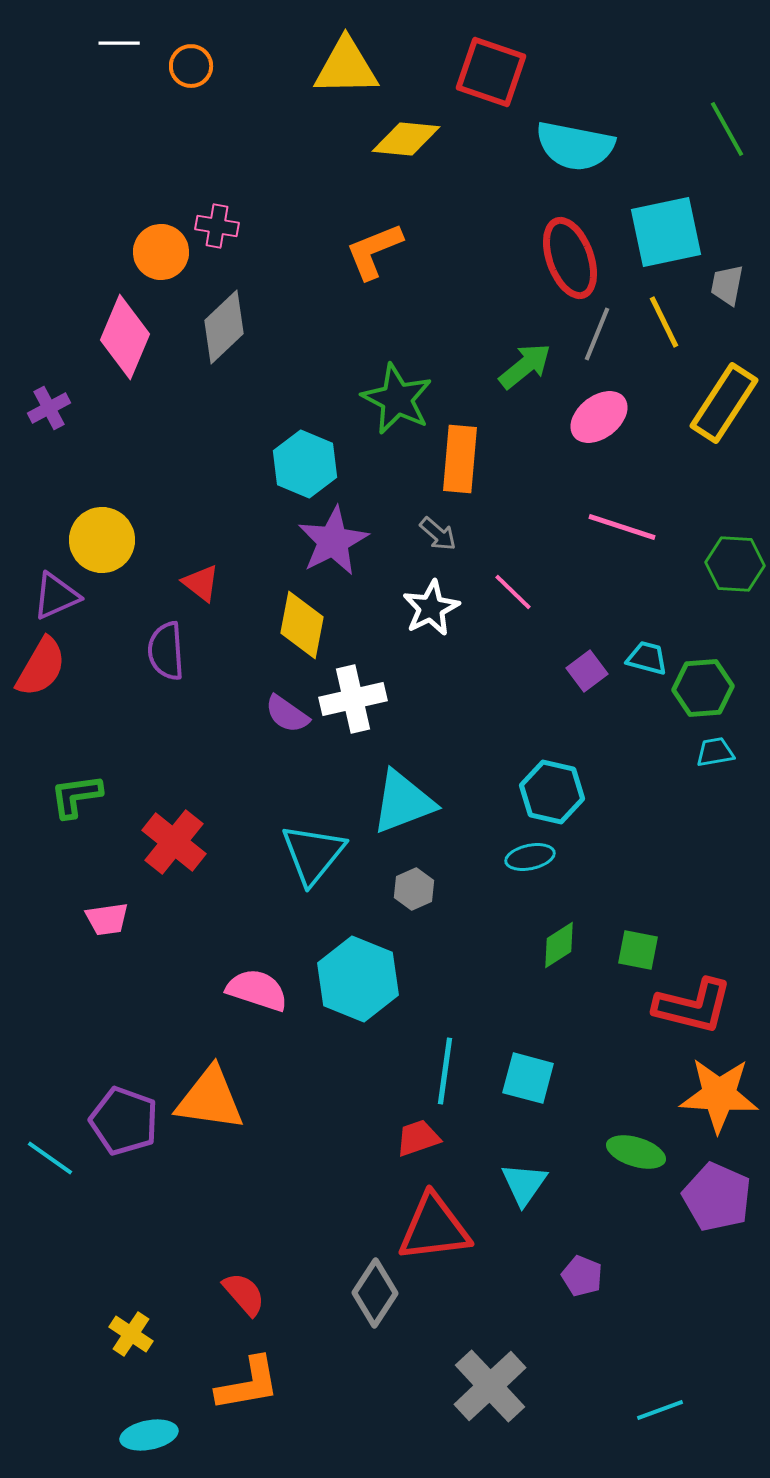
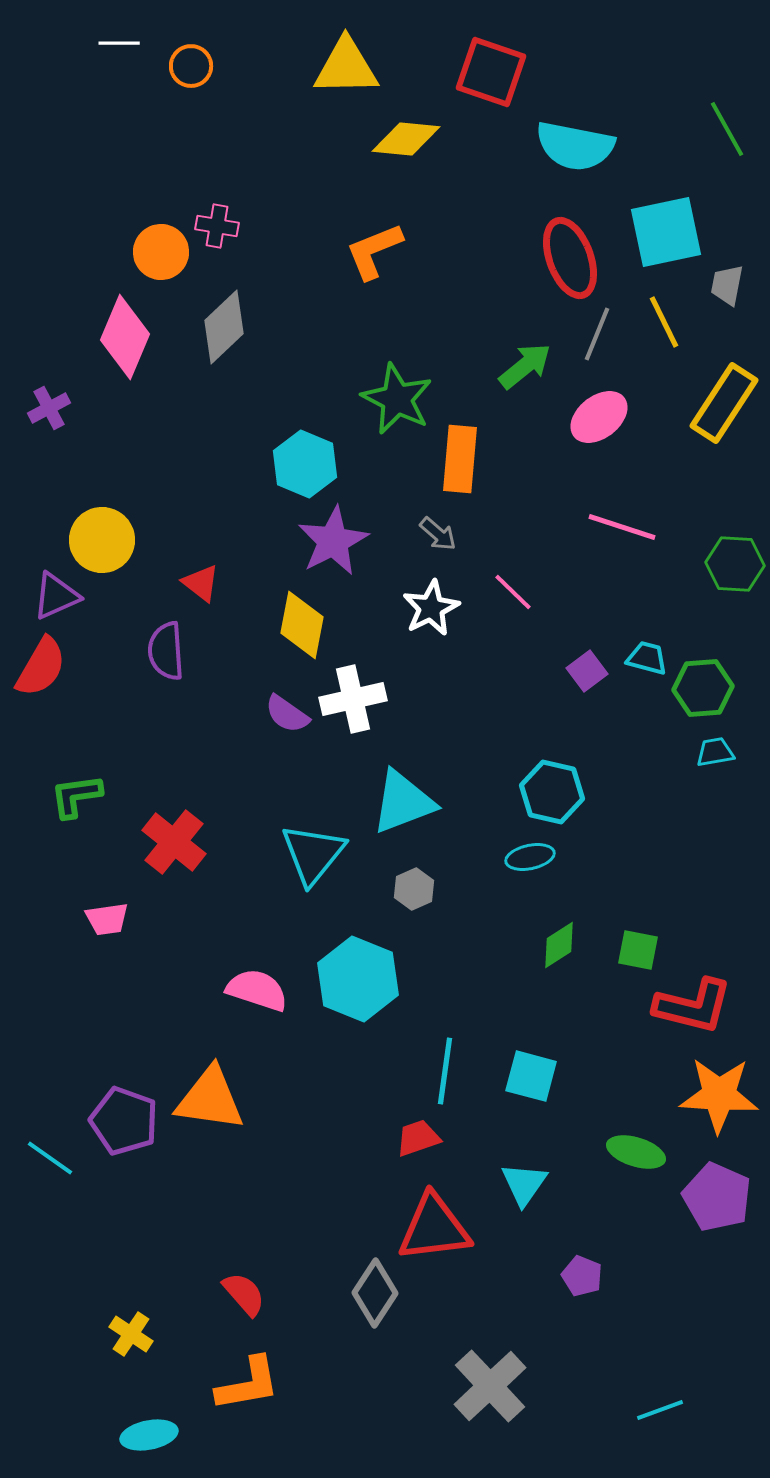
cyan square at (528, 1078): moved 3 px right, 2 px up
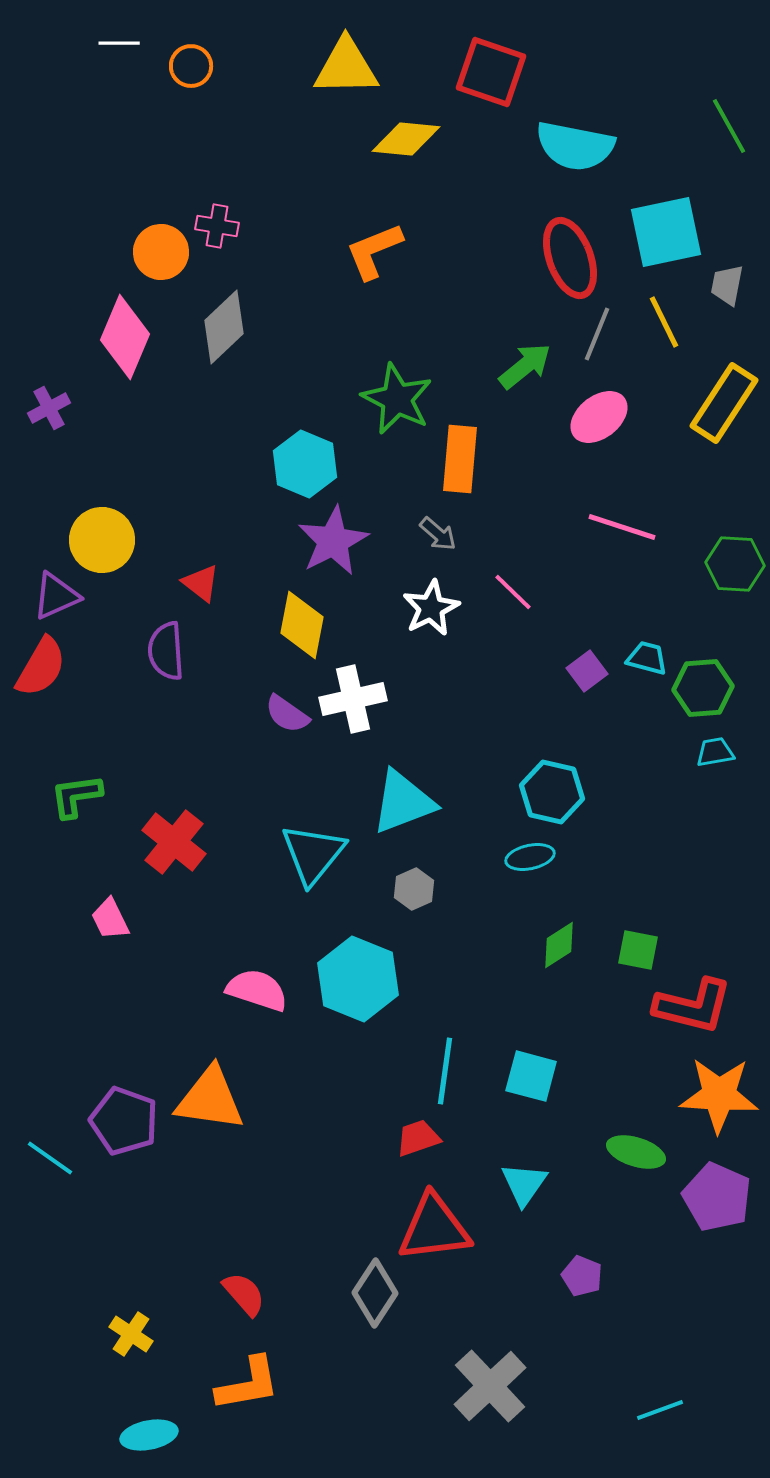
green line at (727, 129): moved 2 px right, 3 px up
pink trapezoid at (107, 919): moved 3 px right; rotated 72 degrees clockwise
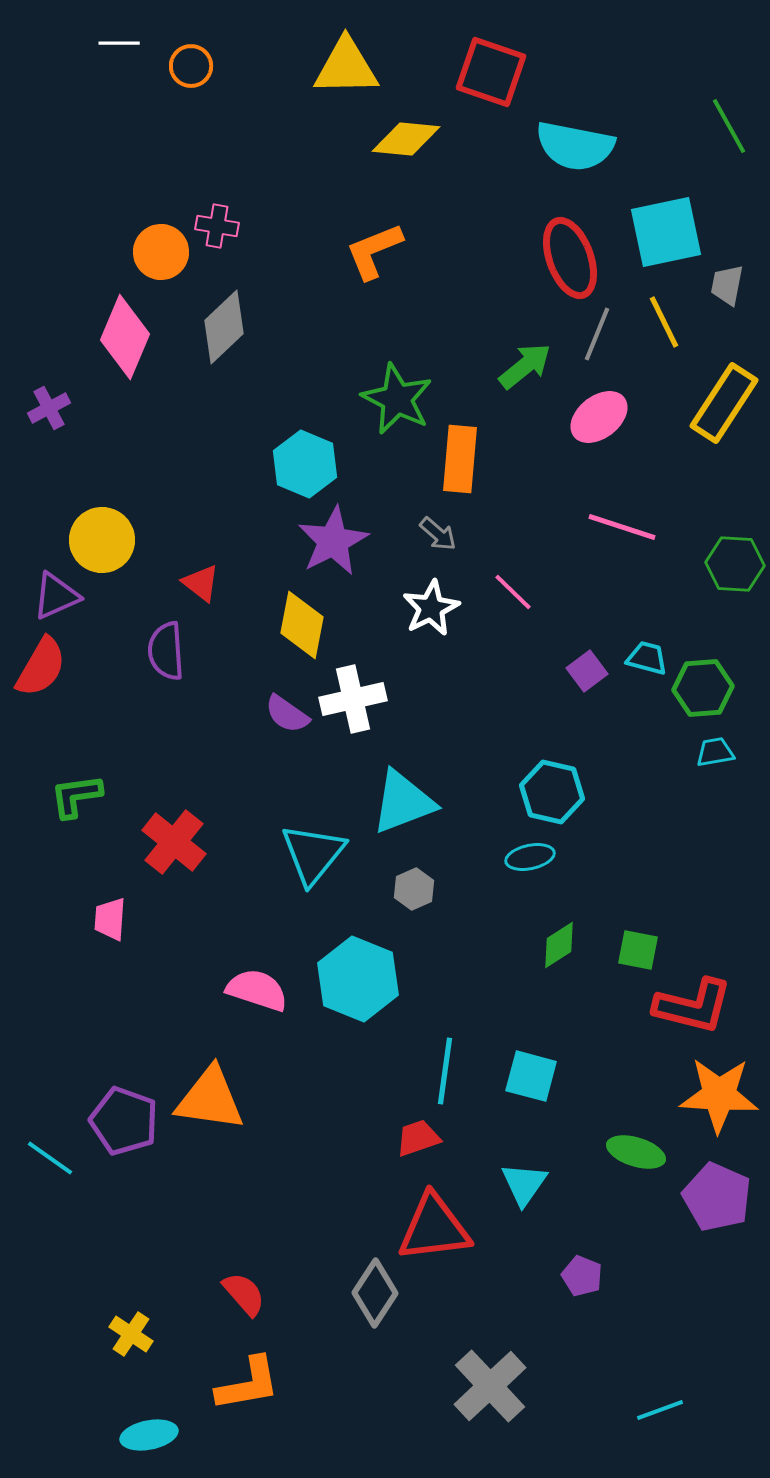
pink trapezoid at (110, 919): rotated 30 degrees clockwise
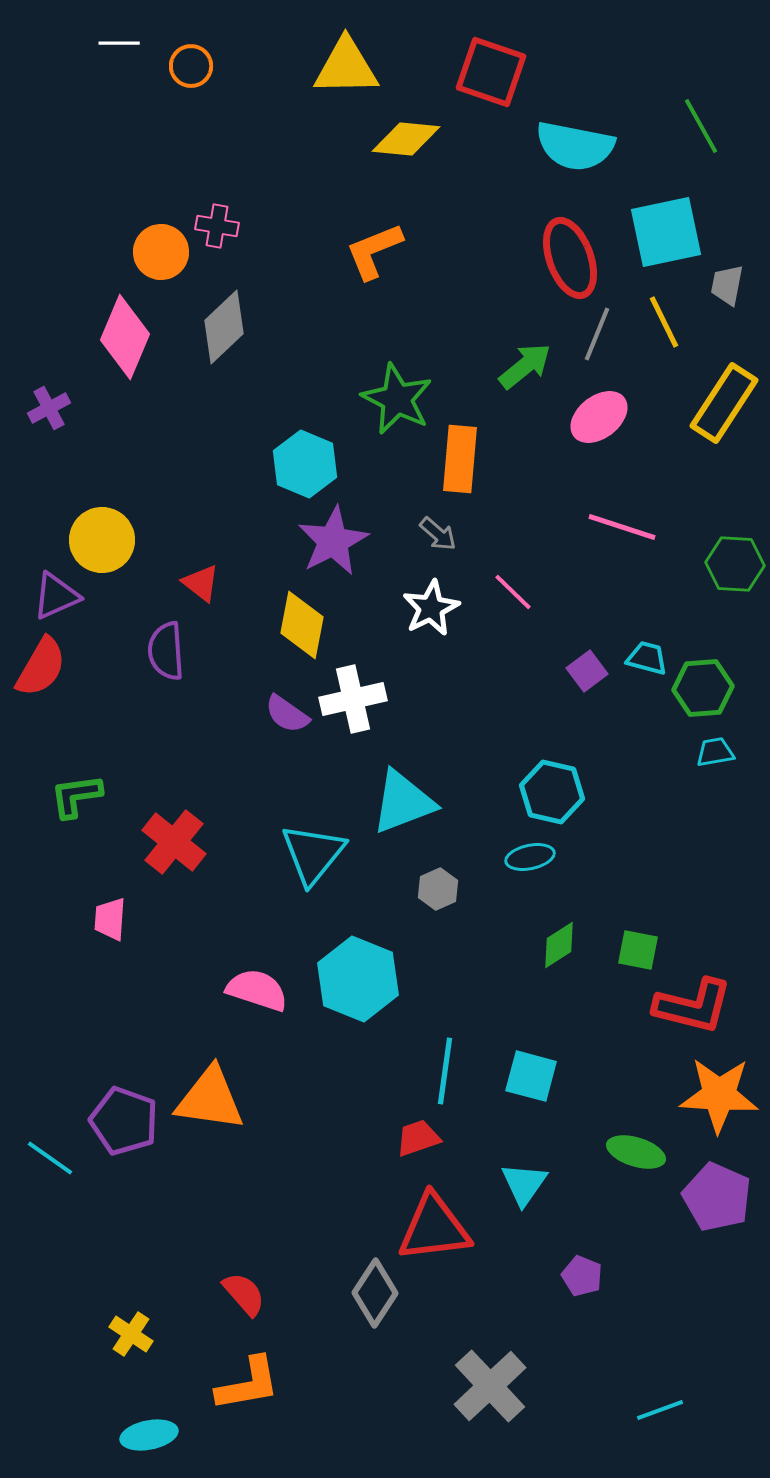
green line at (729, 126): moved 28 px left
gray hexagon at (414, 889): moved 24 px right
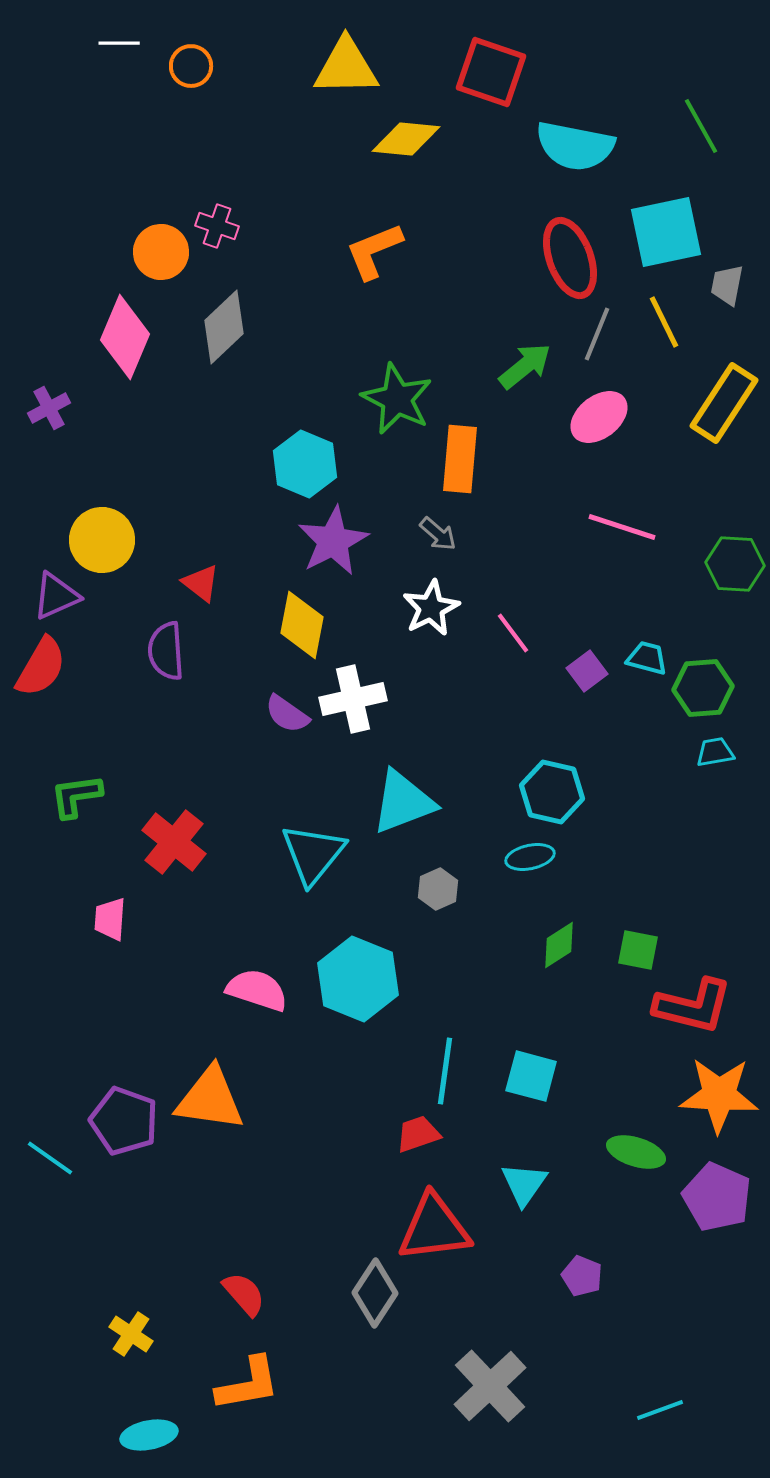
pink cross at (217, 226): rotated 9 degrees clockwise
pink line at (513, 592): moved 41 px down; rotated 9 degrees clockwise
red trapezoid at (418, 1138): moved 4 px up
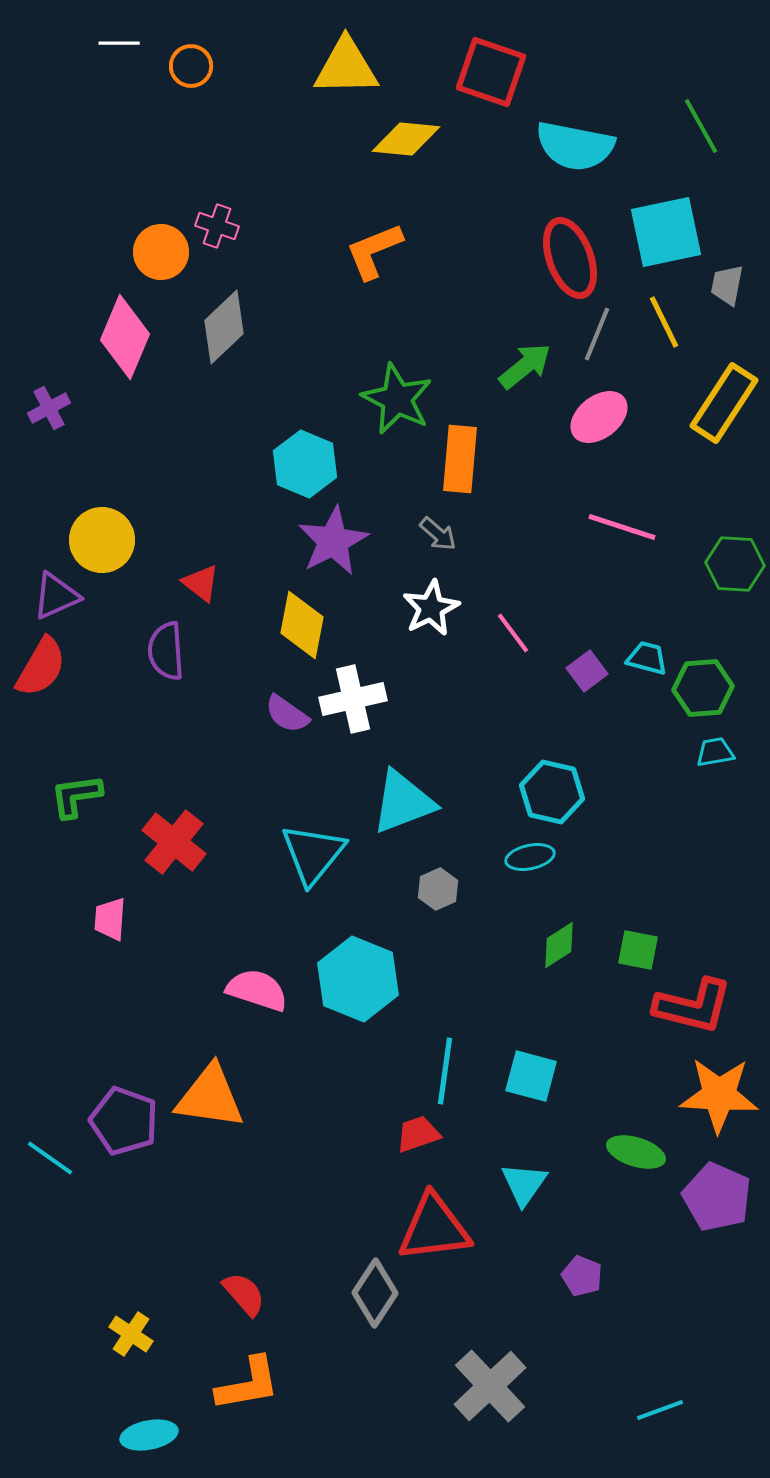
orange triangle at (210, 1099): moved 2 px up
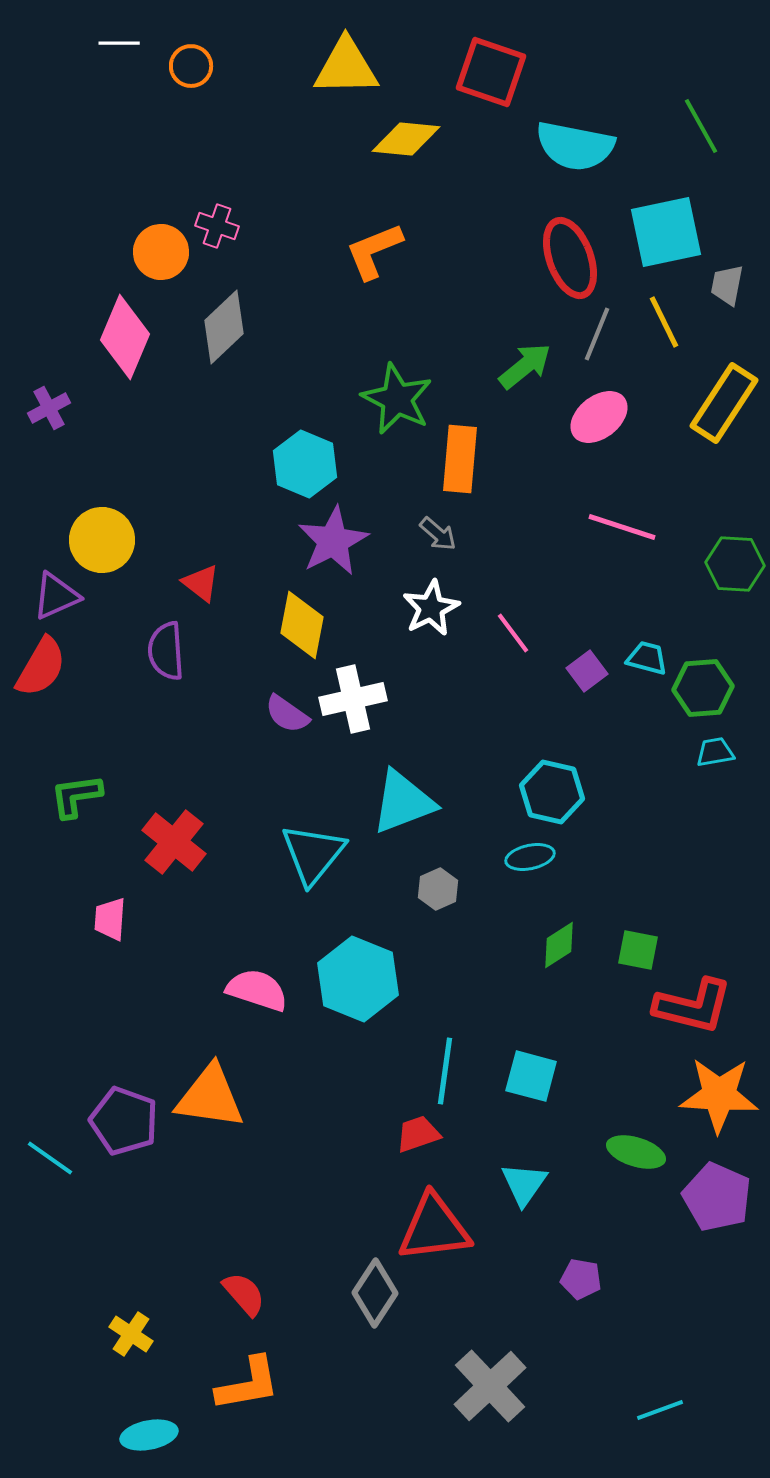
purple pentagon at (582, 1276): moved 1 px left, 3 px down; rotated 12 degrees counterclockwise
